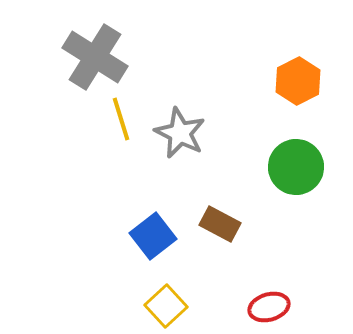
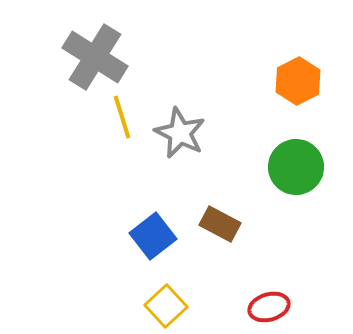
yellow line: moved 1 px right, 2 px up
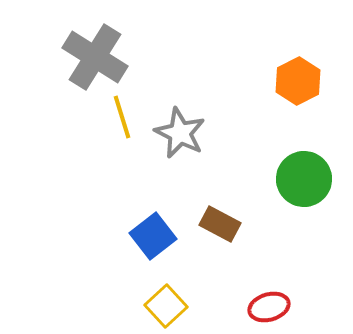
green circle: moved 8 px right, 12 px down
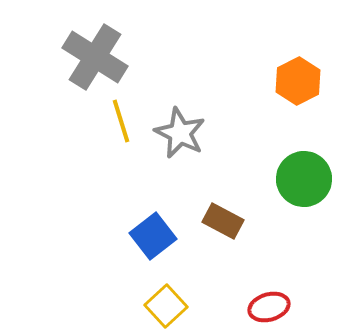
yellow line: moved 1 px left, 4 px down
brown rectangle: moved 3 px right, 3 px up
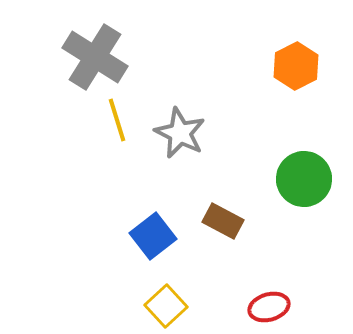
orange hexagon: moved 2 px left, 15 px up
yellow line: moved 4 px left, 1 px up
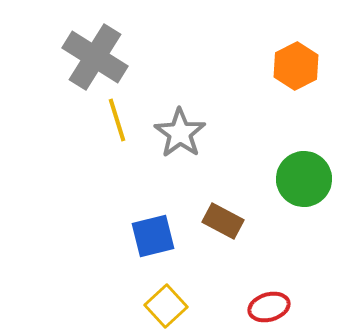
gray star: rotated 9 degrees clockwise
blue square: rotated 24 degrees clockwise
